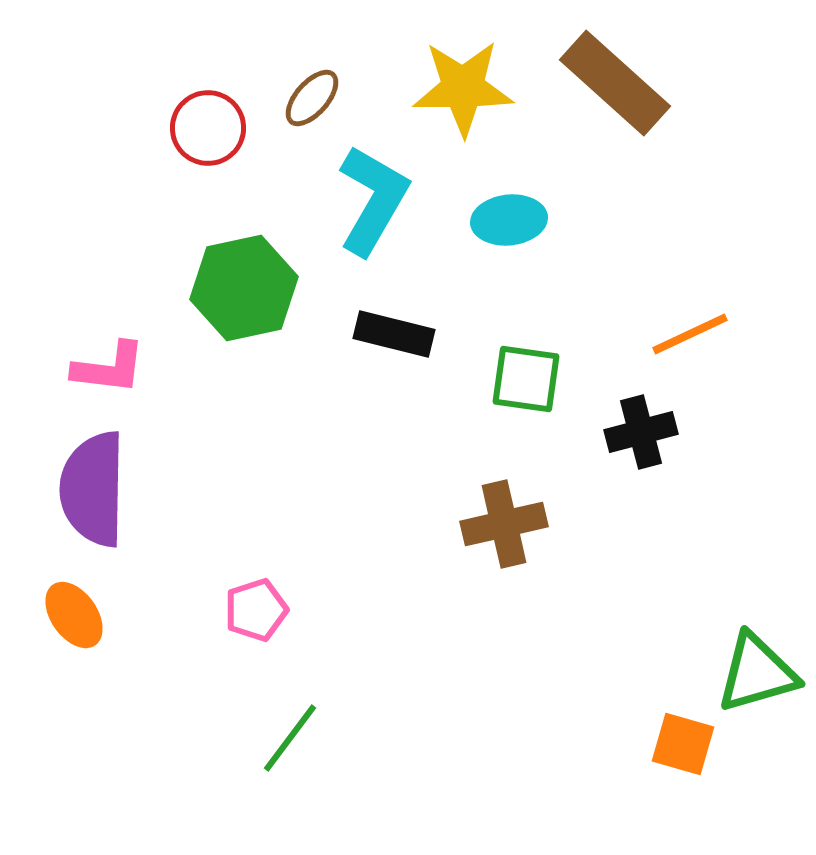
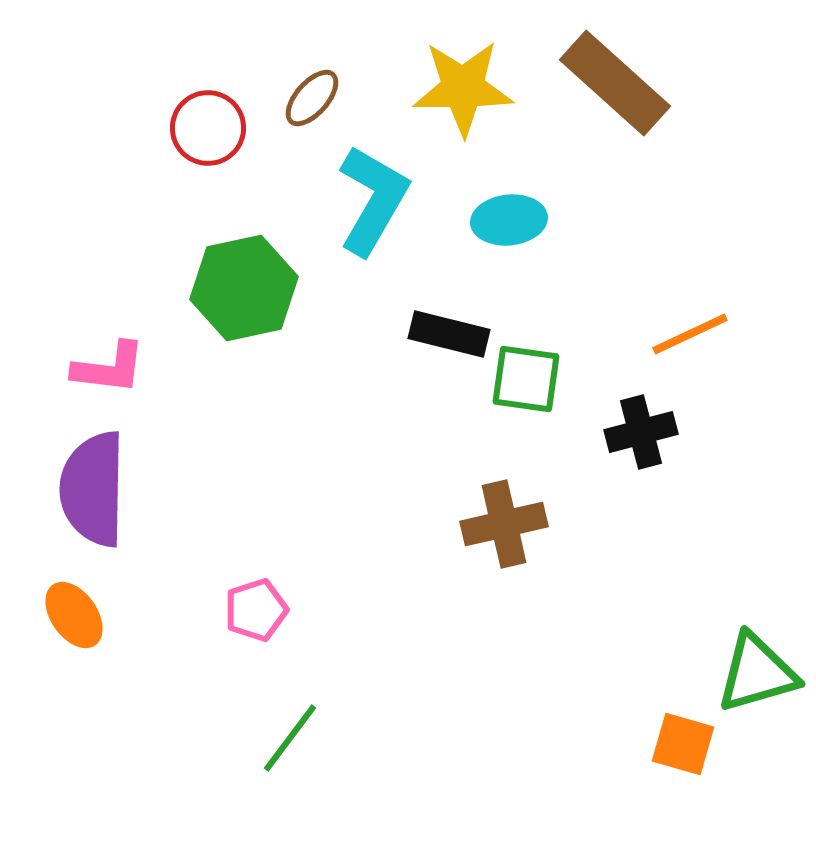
black rectangle: moved 55 px right
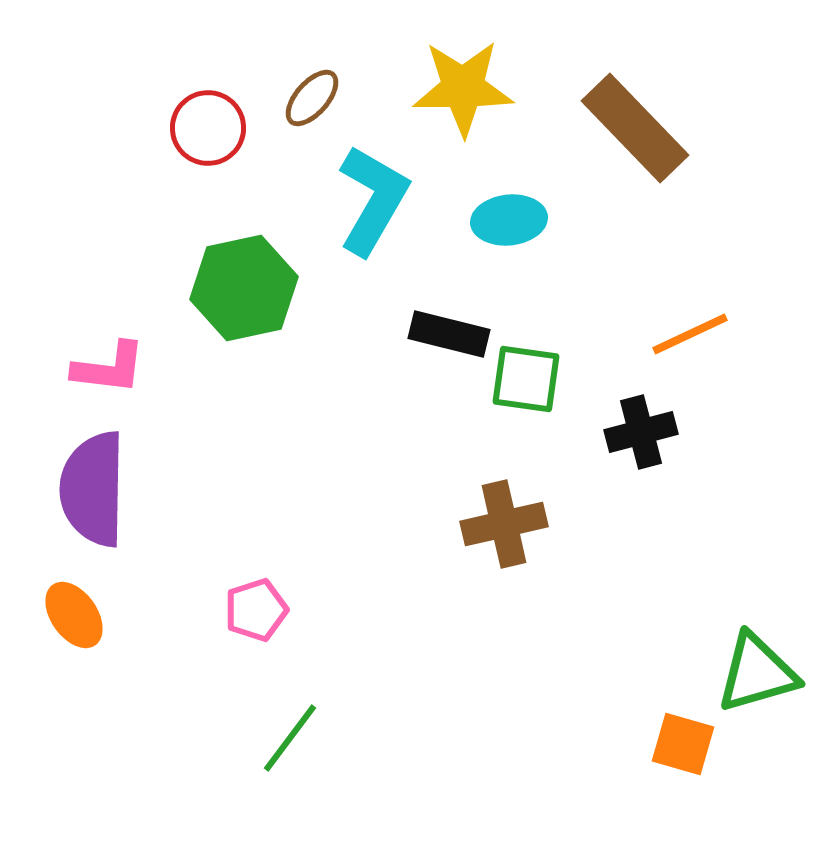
brown rectangle: moved 20 px right, 45 px down; rotated 4 degrees clockwise
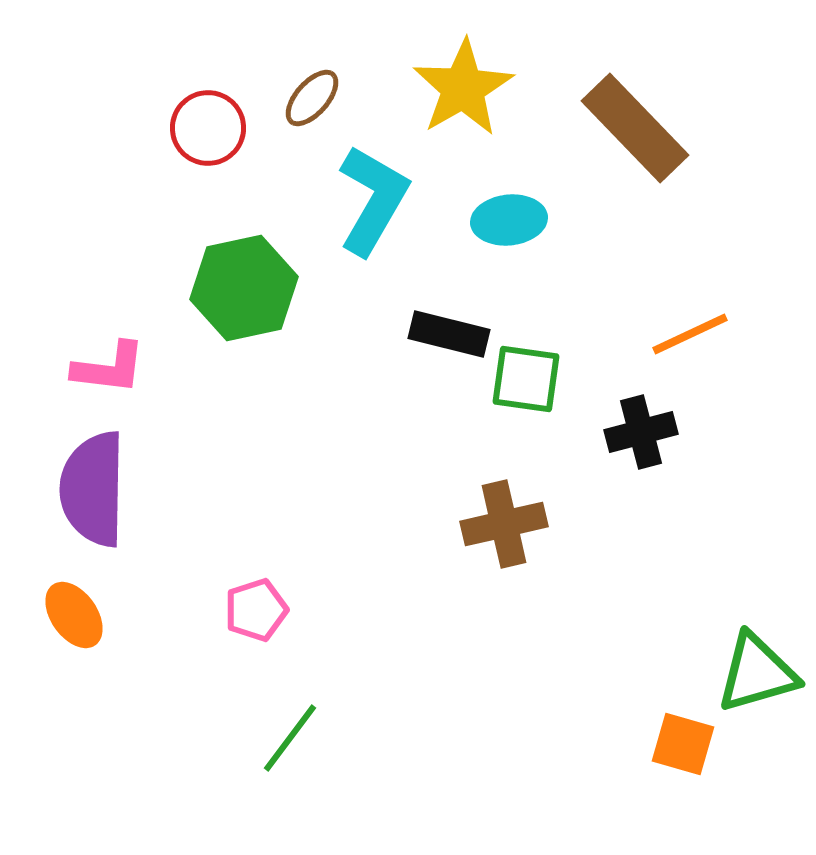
yellow star: rotated 30 degrees counterclockwise
